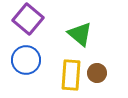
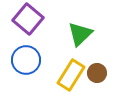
green triangle: rotated 36 degrees clockwise
yellow rectangle: rotated 28 degrees clockwise
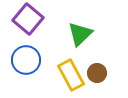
yellow rectangle: rotated 60 degrees counterclockwise
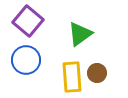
purple square: moved 2 px down
green triangle: rotated 8 degrees clockwise
yellow rectangle: moved 1 px right, 2 px down; rotated 24 degrees clockwise
